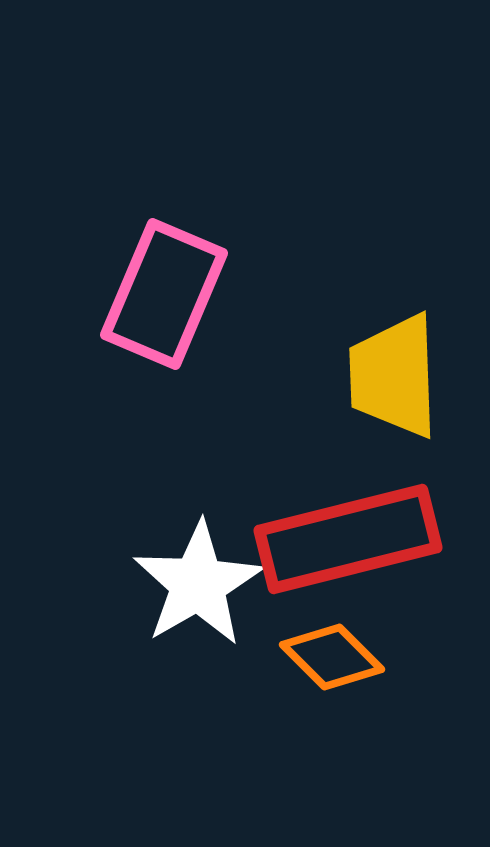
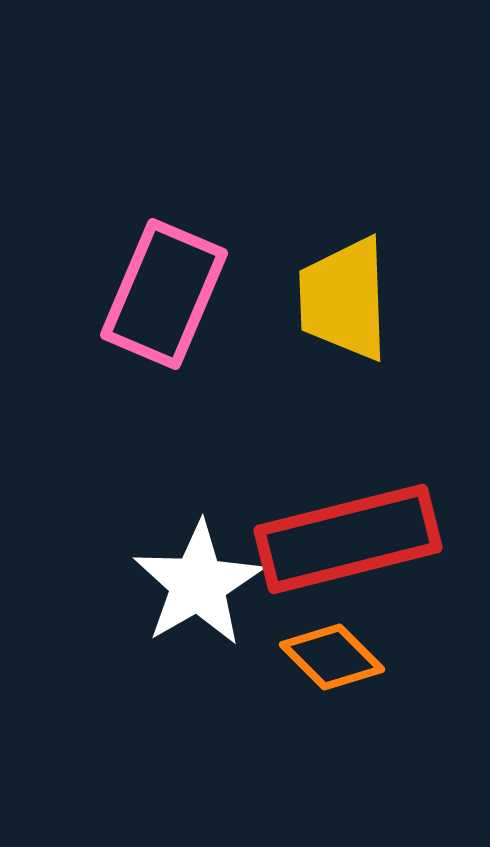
yellow trapezoid: moved 50 px left, 77 px up
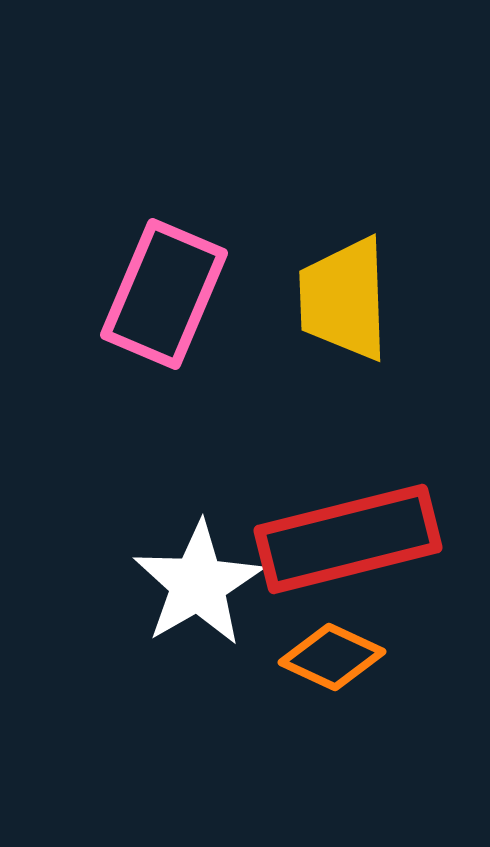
orange diamond: rotated 20 degrees counterclockwise
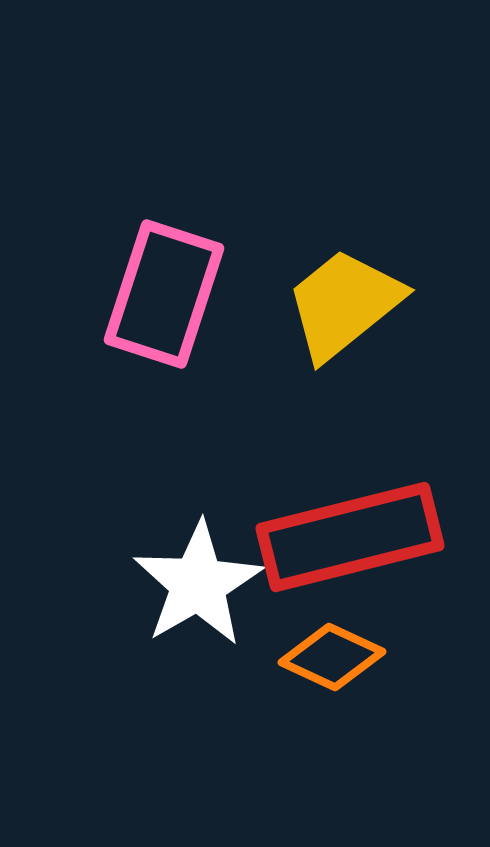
pink rectangle: rotated 5 degrees counterclockwise
yellow trapezoid: moved 5 px down; rotated 53 degrees clockwise
red rectangle: moved 2 px right, 2 px up
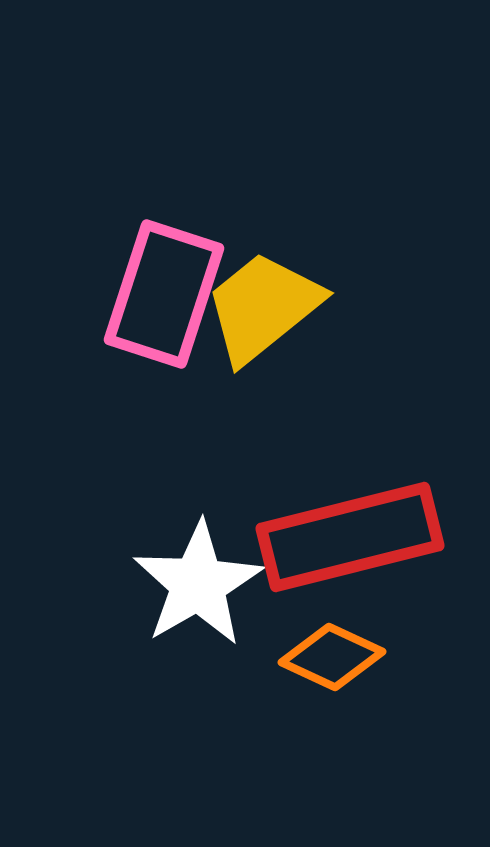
yellow trapezoid: moved 81 px left, 3 px down
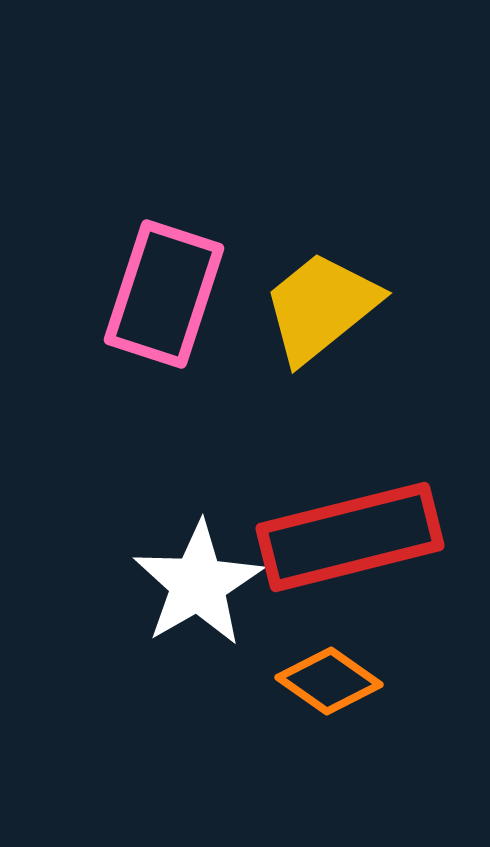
yellow trapezoid: moved 58 px right
orange diamond: moved 3 px left, 24 px down; rotated 10 degrees clockwise
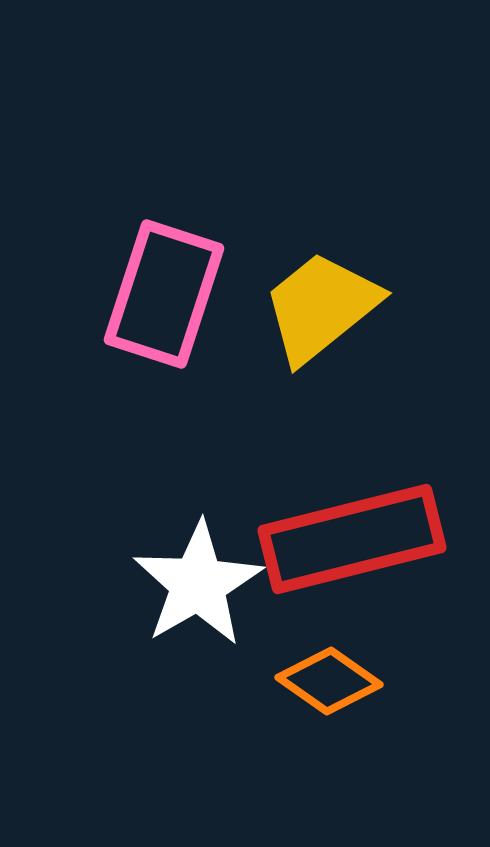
red rectangle: moved 2 px right, 2 px down
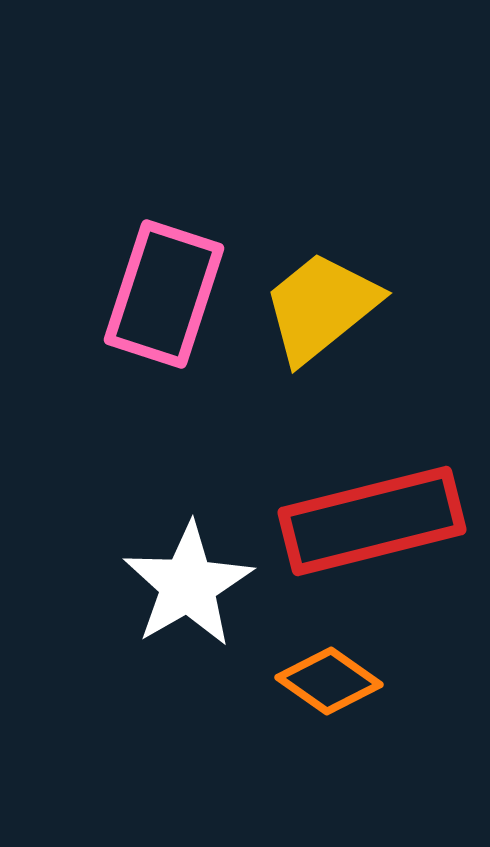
red rectangle: moved 20 px right, 18 px up
white star: moved 10 px left, 1 px down
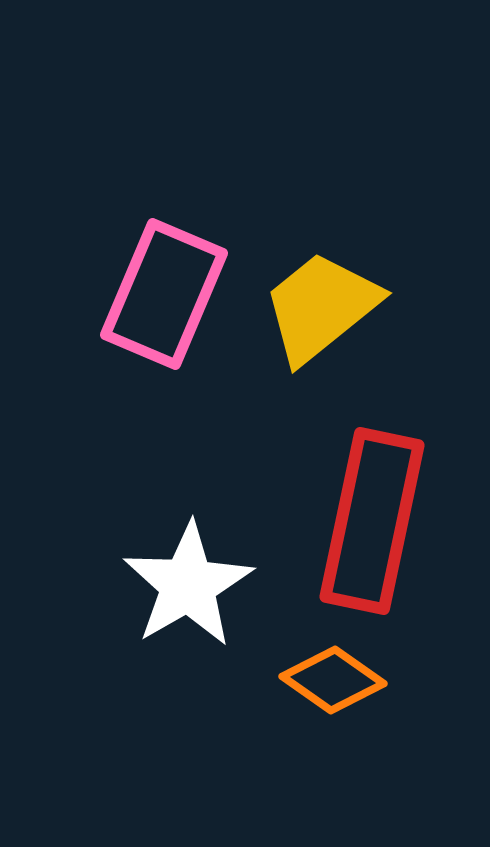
pink rectangle: rotated 5 degrees clockwise
red rectangle: rotated 64 degrees counterclockwise
orange diamond: moved 4 px right, 1 px up
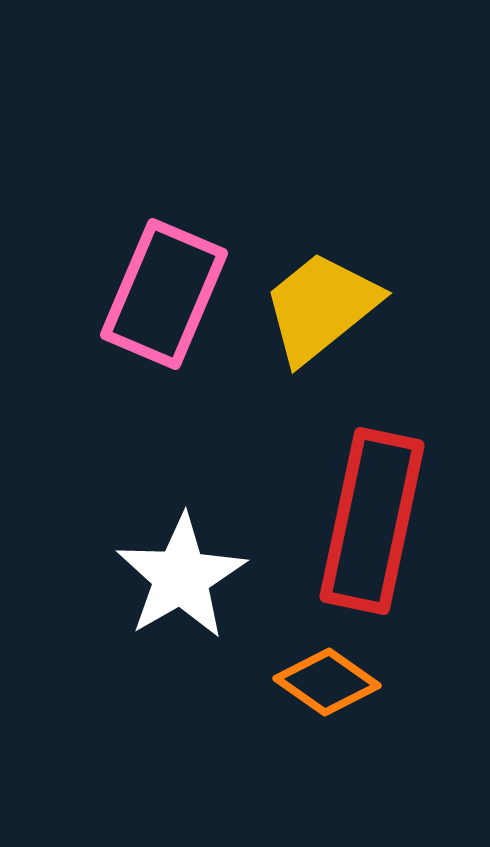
white star: moved 7 px left, 8 px up
orange diamond: moved 6 px left, 2 px down
